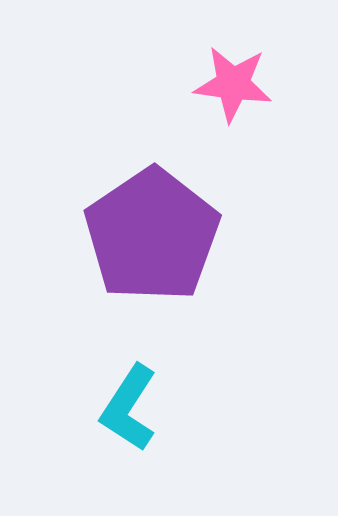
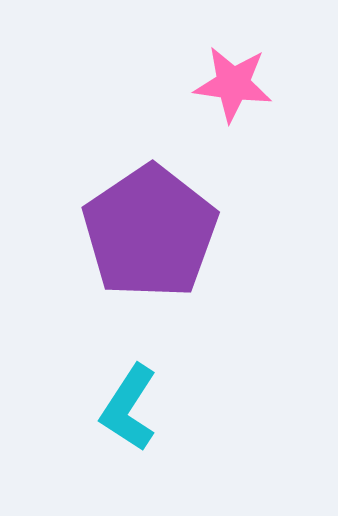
purple pentagon: moved 2 px left, 3 px up
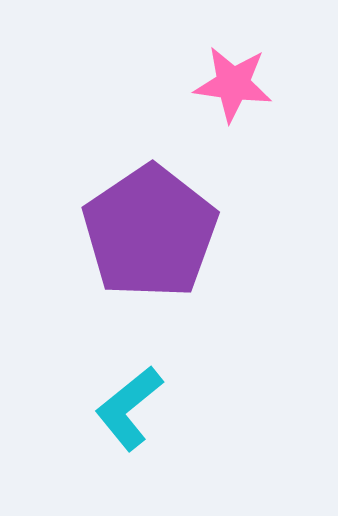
cyan L-shape: rotated 18 degrees clockwise
